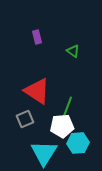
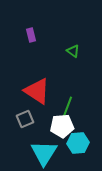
purple rectangle: moved 6 px left, 2 px up
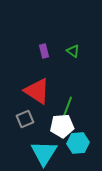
purple rectangle: moved 13 px right, 16 px down
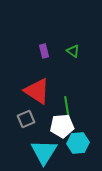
green line: rotated 30 degrees counterclockwise
gray square: moved 1 px right
cyan triangle: moved 1 px up
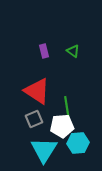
gray square: moved 8 px right
cyan triangle: moved 2 px up
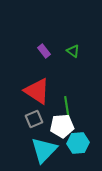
purple rectangle: rotated 24 degrees counterclockwise
cyan triangle: rotated 12 degrees clockwise
